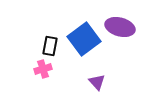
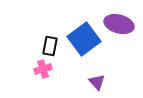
purple ellipse: moved 1 px left, 3 px up
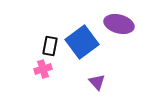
blue square: moved 2 px left, 3 px down
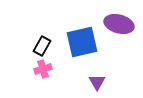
blue square: rotated 24 degrees clockwise
black rectangle: moved 8 px left; rotated 18 degrees clockwise
purple triangle: rotated 12 degrees clockwise
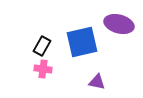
pink cross: rotated 24 degrees clockwise
purple triangle: rotated 48 degrees counterclockwise
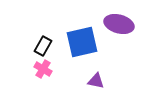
black rectangle: moved 1 px right
pink cross: rotated 24 degrees clockwise
purple triangle: moved 1 px left, 1 px up
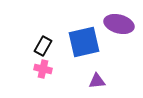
blue square: moved 2 px right
pink cross: rotated 18 degrees counterclockwise
purple triangle: moved 1 px right; rotated 18 degrees counterclockwise
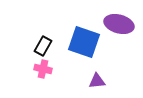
blue square: rotated 32 degrees clockwise
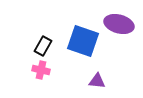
blue square: moved 1 px left, 1 px up
pink cross: moved 2 px left, 1 px down
purple triangle: rotated 12 degrees clockwise
